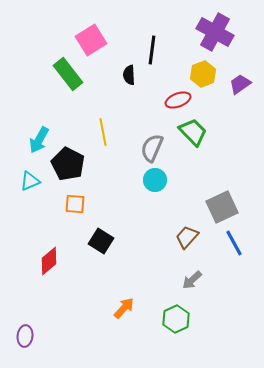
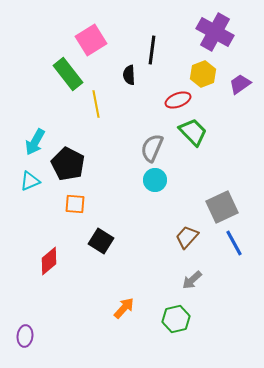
yellow line: moved 7 px left, 28 px up
cyan arrow: moved 4 px left, 2 px down
green hexagon: rotated 12 degrees clockwise
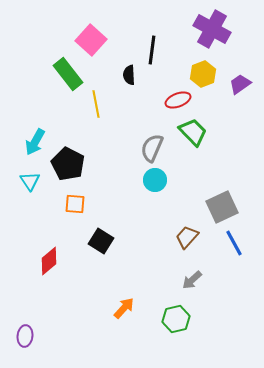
purple cross: moved 3 px left, 3 px up
pink square: rotated 16 degrees counterclockwise
cyan triangle: rotated 40 degrees counterclockwise
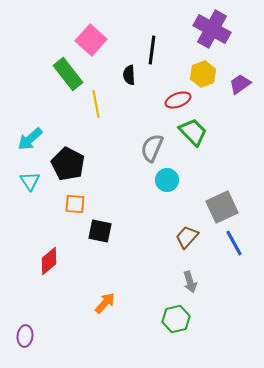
cyan arrow: moved 5 px left, 3 px up; rotated 20 degrees clockwise
cyan circle: moved 12 px right
black square: moved 1 px left, 10 px up; rotated 20 degrees counterclockwise
gray arrow: moved 2 px left, 2 px down; rotated 65 degrees counterclockwise
orange arrow: moved 19 px left, 5 px up
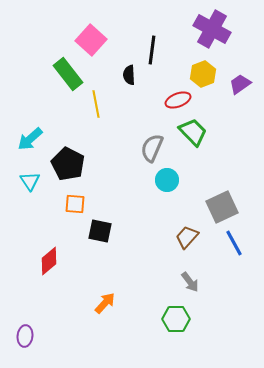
gray arrow: rotated 20 degrees counterclockwise
green hexagon: rotated 12 degrees clockwise
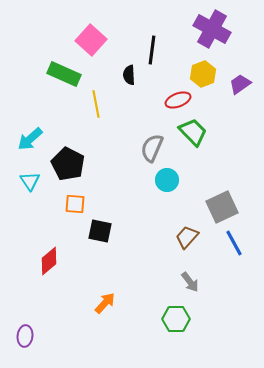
green rectangle: moved 4 px left; rotated 28 degrees counterclockwise
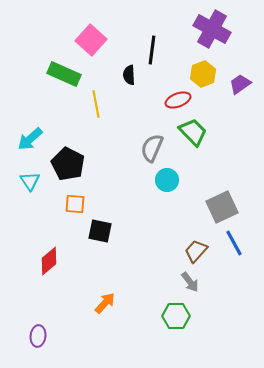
brown trapezoid: moved 9 px right, 14 px down
green hexagon: moved 3 px up
purple ellipse: moved 13 px right
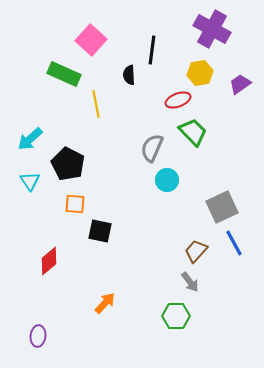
yellow hexagon: moved 3 px left, 1 px up; rotated 10 degrees clockwise
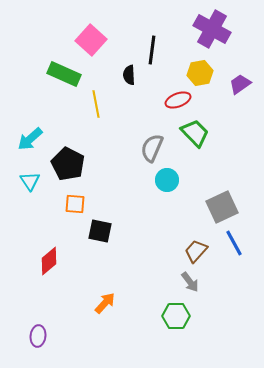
green trapezoid: moved 2 px right, 1 px down
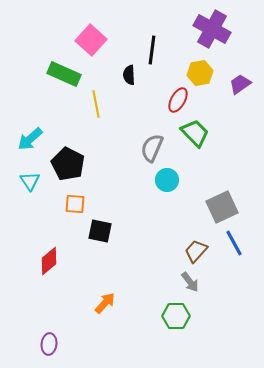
red ellipse: rotated 40 degrees counterclockwise
purple ellipse: moved 11 px right, 8 px down
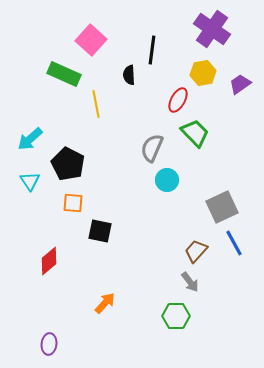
purple cross: rotated 6 degrees clockwise
yellow hexagon: moved 3 px right
orange square: moved 2 px left, 1 px up
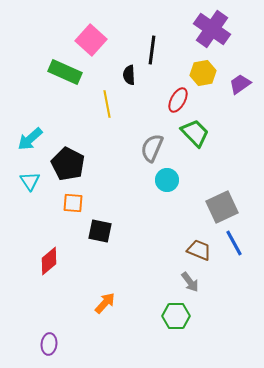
green rectangle: moved 1 px right, 2 px up
yellow line: moved 11 px right
brown trapezoid: moved 3 px right, 1 px up; rotated 70 degrees clockwise
